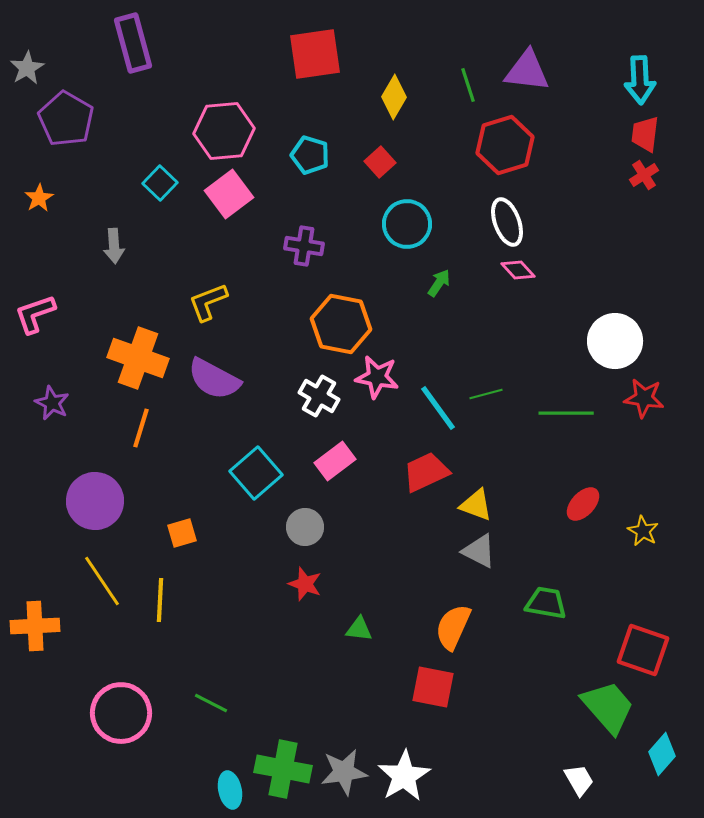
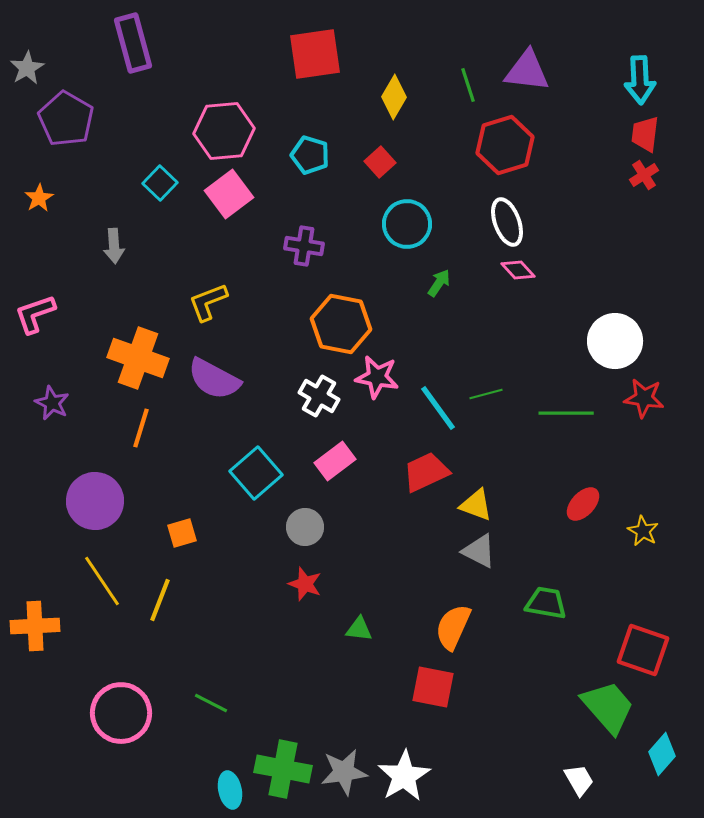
yellow line at (160, 600): rotated 18 degrees clockwise
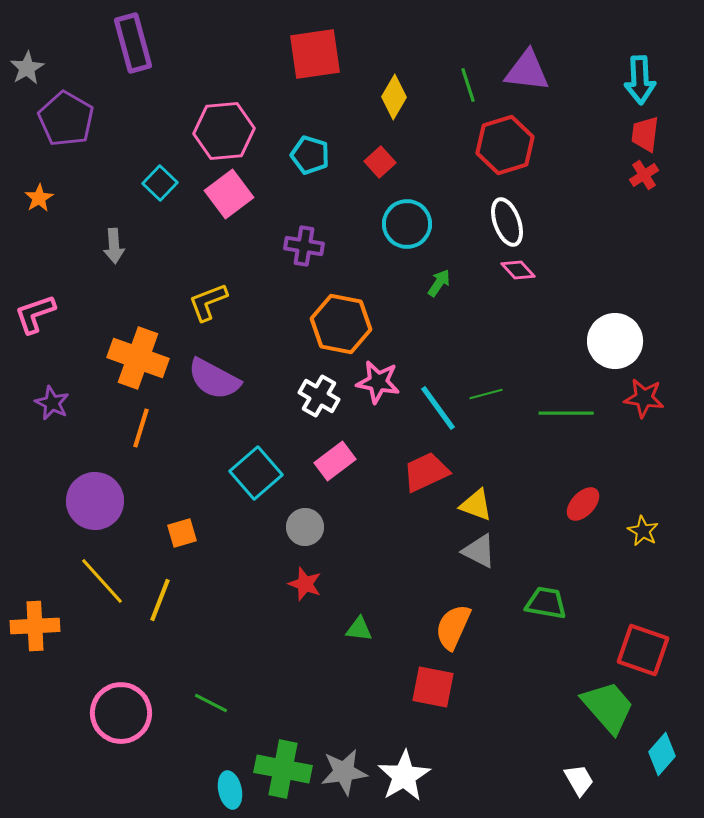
pink star at (377, 377): moved 1 px right, 5 px down
yellow line at (102, 581): rotated 8 degrees counterclockwise
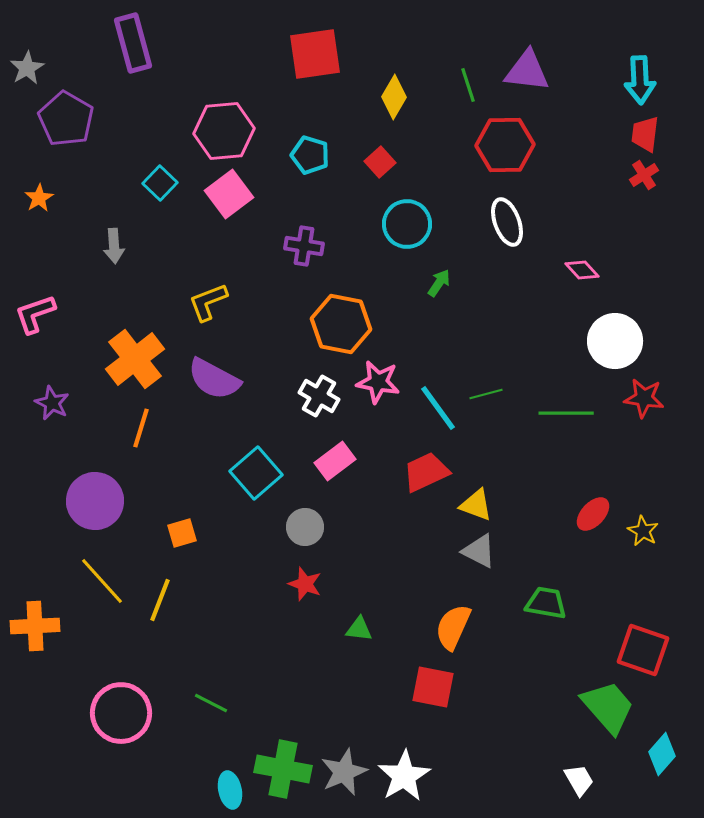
red hexagon at (505, 145): rotated 16 degrees clockwise
pink diamond at (518, 270): moved 64 px right
orange cross at (138, 358): moved 3 px left, 1 px down; rotated 32 degrees clockwise
red ellipse at (583, 504): moved 10 px right, 10 px down
gray star at (344, 772): rotated 15 degrees counterclockwise
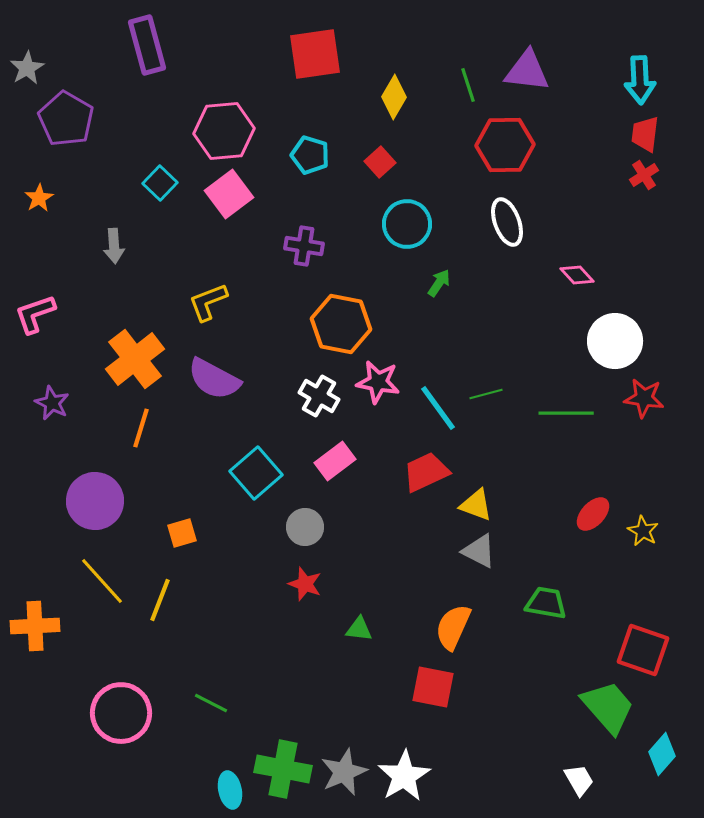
purple rectangle at (133, 43): moved 14 px right, 2 px down
pink diamond at (582, 270): moved 5 px left, 5 px down
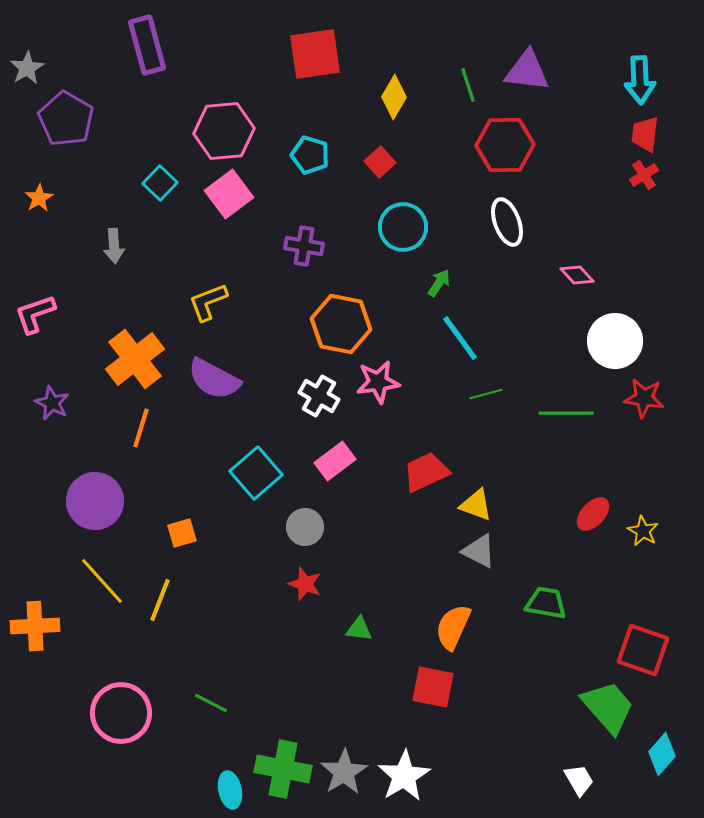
cyan circle at (407, 224): moved 4 px left, 3 px down
pink star at (378, 382): rotated 18 degrees counterclockwise
cyan line at (438, 408): moved 22 px right, 70 px up
gray star at (344, 772): rotated 9 degrees counterclockwise
